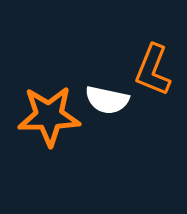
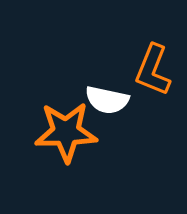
orange star: moved 17 px right, 16 px down
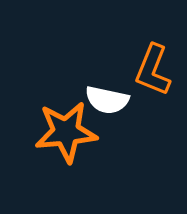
orange star: rotated 4 degrees counterclockwise
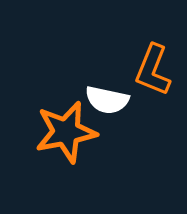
orange star: rotated 6 degrees counterclockwise
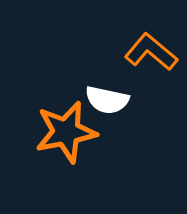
orange L-shape: moved 2 px left, 18 px up; rotated 108 degrees clockwise
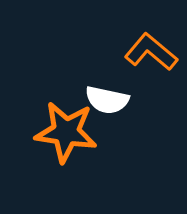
orange star: rotated 20 degrees clockwise
